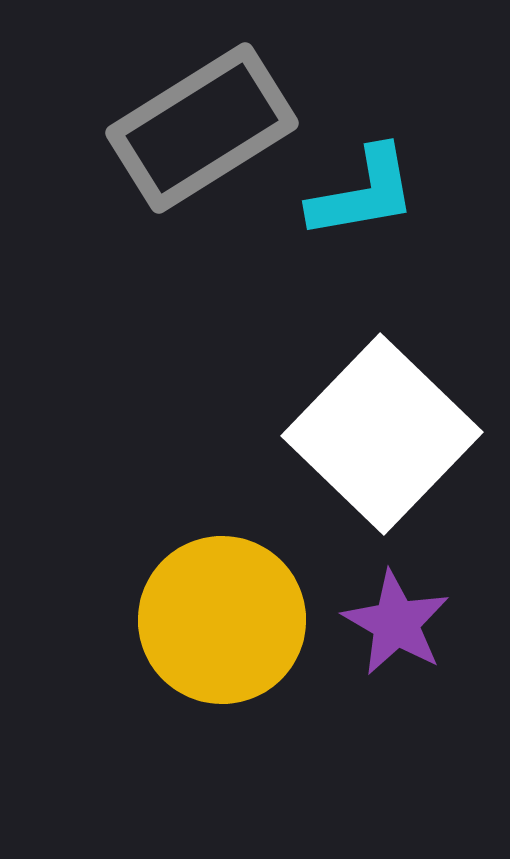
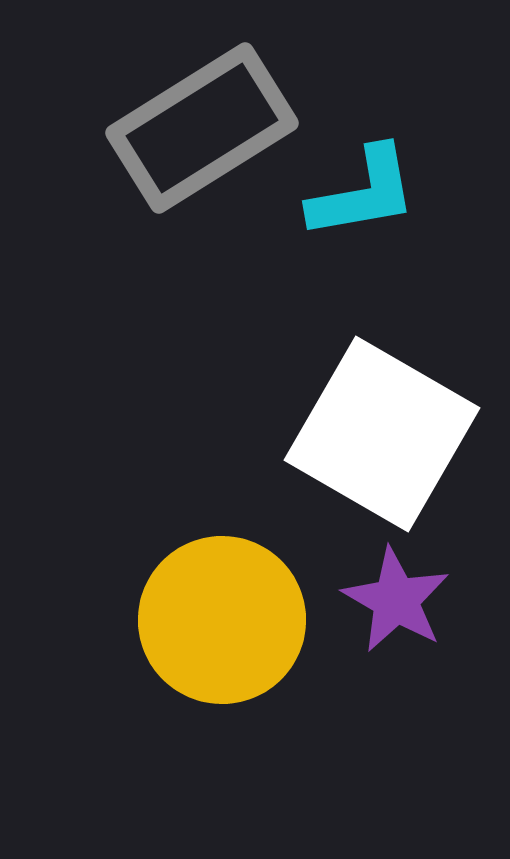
white square: rotated 14 degrees counterclockwise
purple star: moved 23 px up
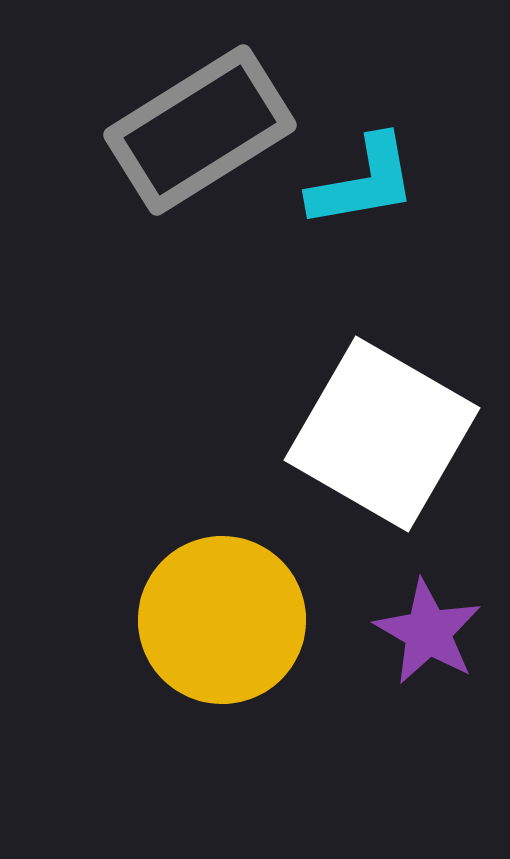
gray rectangle: moved 2 px left, 2 px down
cyan L-shape: moved 11 px up
purple star: moved 32 px right, 32 px down
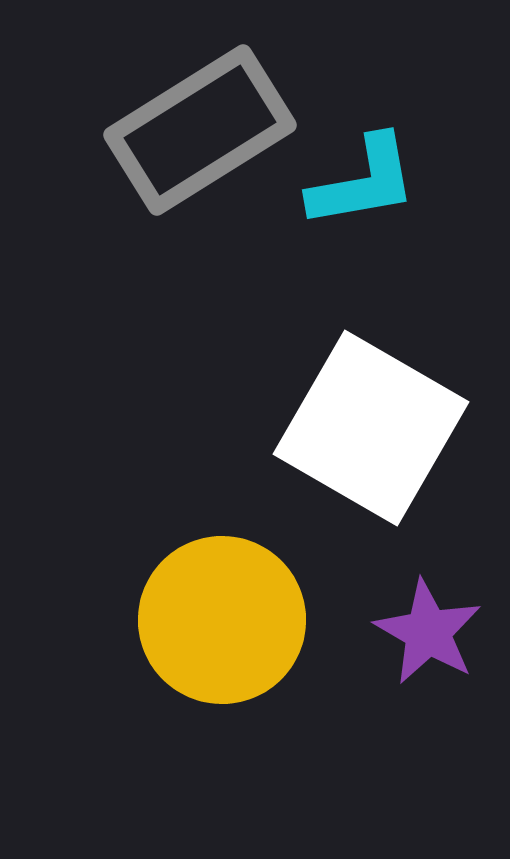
white square: moved 11 px left, 6 px up
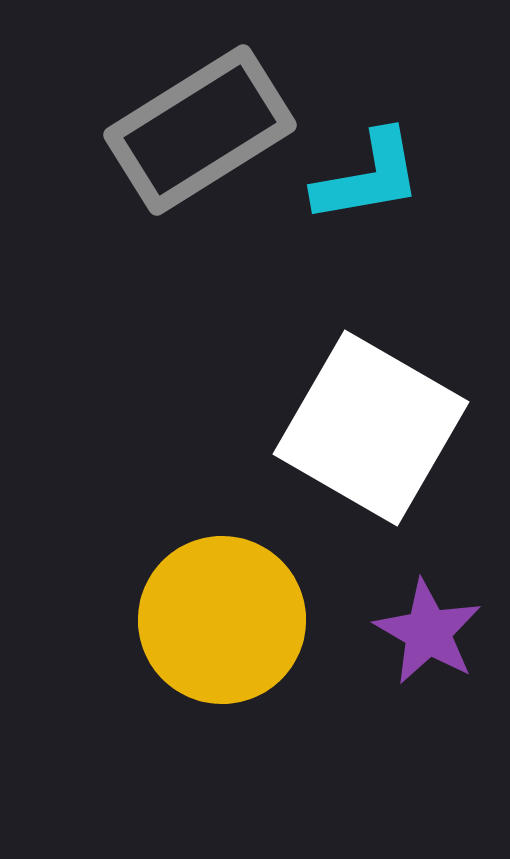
cyan L-shape: moved 5 px right, 5 px up
